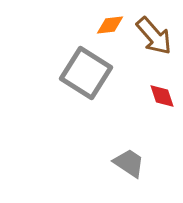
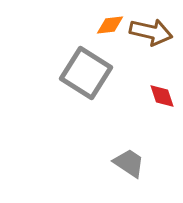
brown arrow: moved 3 px left, 4 px up; rotated 36 degrees counterclockwise
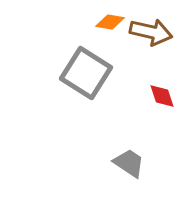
orange diamond: moved 3 px up; rotated 16 degrees clockwise
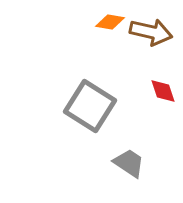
gray square: moved 4 px right, 33 px down
red diamond: moved 1 px right, 5 px up
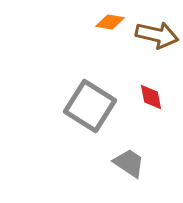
brown arrow: moved 6 px right, 3 px down
red diamond: moved 12 px left, 6 px down; rotated 8 degrees clockwise
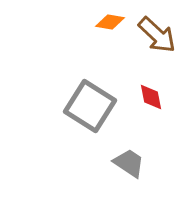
brown arrow: rotated 30 degrees clockwise
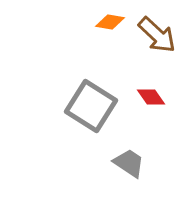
red diamond: rotated 24 degrees counterclockwise
gray square: moved 1 px right
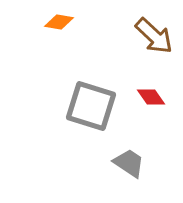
orange diamond: moved 51 px left
brown arrow: moved 3 px left, 1 px down
gray square: rotated 15 degrees counterclockwise
